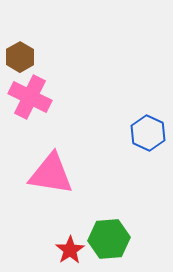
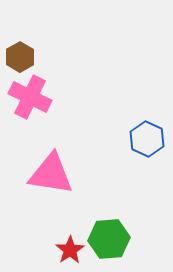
blue hexagon: moved 1 px left, 6 px down
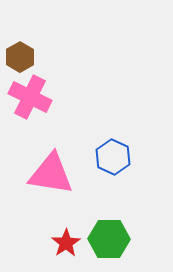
blue hexagon: moved 34 px left, 18 px down
green hexagon: rotated 6 degrees clockwise
red star: moved 4 px left, 7 px up
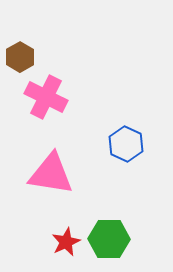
pink cross: moved 16 px right
blue hexagon: moved 13 px right, 13 px up
red star: moved 1 px up; rotated 8 degrees clockwise
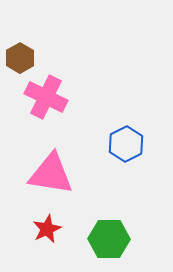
brown hexagon: moved 1 px down
blue hexagon: rotated 8 degrees clockwise
red star: moved 19 px left, 13 px up
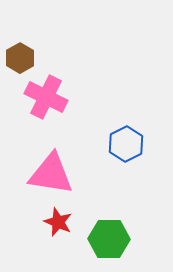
red star: moved 11 px right, 7 px up; rotated 24 degrees counterclockwise
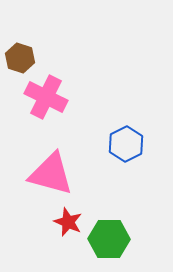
brown hexagon: rotated 12 degrees counterclockwise
pink triangle: rotated 6 degrees clockwise
red star: moved 10 px right
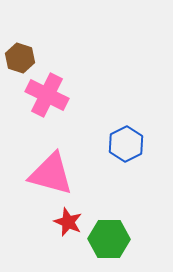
pink cross: moved 1 px right, 2 px up
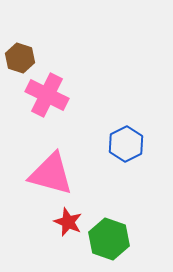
green hexagon: rotated 18 degrees clockwise
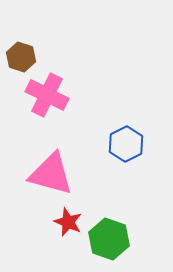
brown hexagon: moved 1 px right, 1 px up
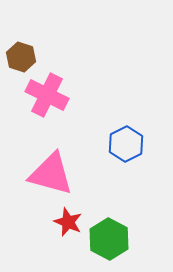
green hexagon: rotated 9 degrees clockwise
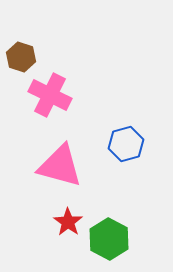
pink cross: moved 3 px right
blue hexagon: rotated 12 degrees clockwise
pink triangle: moved 9 px right, 8 px up
red star: rotated 12 degrees clockwise
